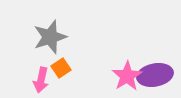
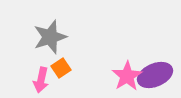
purple ellipse: rotated 12 degrees counterclockwise
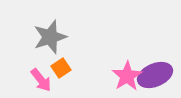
pink arrow: rotated 50 degrees counterclockwise
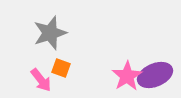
gray star: moved 4 px up
orange square: rotated 36 degrees counterclockwise
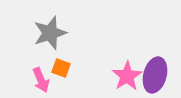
purple ellipse: rotated 52 degrees counterclockwise
pink arrow: rotated 15 degrees clockwise
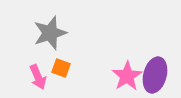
pink arrow: moved 3 px left, 3 px up
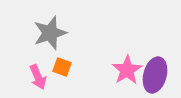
orange square: moved 1 px right, 1 px up
pink star: moved 6 px up
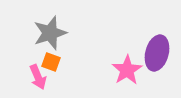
orange square: moved 11 px left, 5 px up
purple ellipse: moved 2 px right, 22 px up
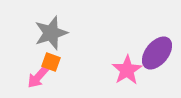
gray star: moved 1 px right
purple ellipse: rotated 24 degrees clockwise
pink arrow: rotated 65 degrees clockwise
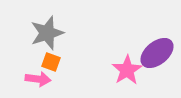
gray star: moved 4 px left
purple ellipse: rotated 12 degrees clockwise
pink arrow: moved 2 px down; rotated 125 degrees counterclockwise
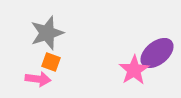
pink star: moved 7 px right
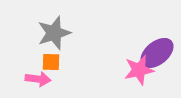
gray star: moved 7 px right
orange square: rotated 18 degrees counterclockwise
pink star: moved 5 px right; rotated 20 degrees clockwise
